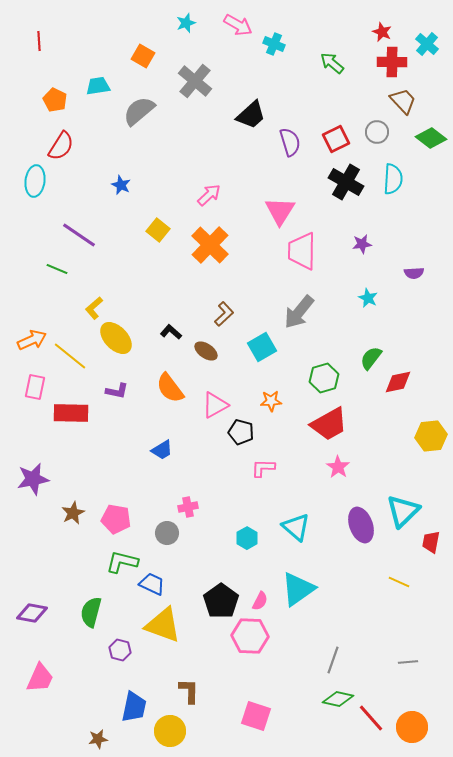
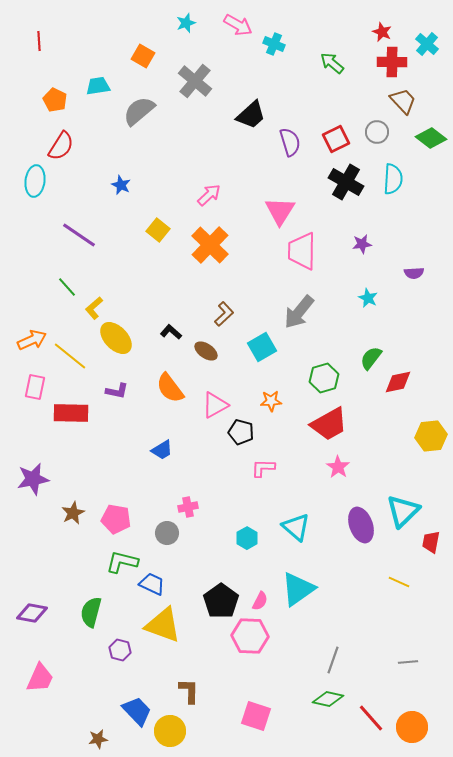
green line at (57, 269): moved 10 px right, 18 px down; rotated 25 degrees clockwise
green diamond at (338, 699): moved 10 px left
blue trapezoid at (134, 707): moved 3 px right, 4 px down; rotated 56 degrees counterclockwise
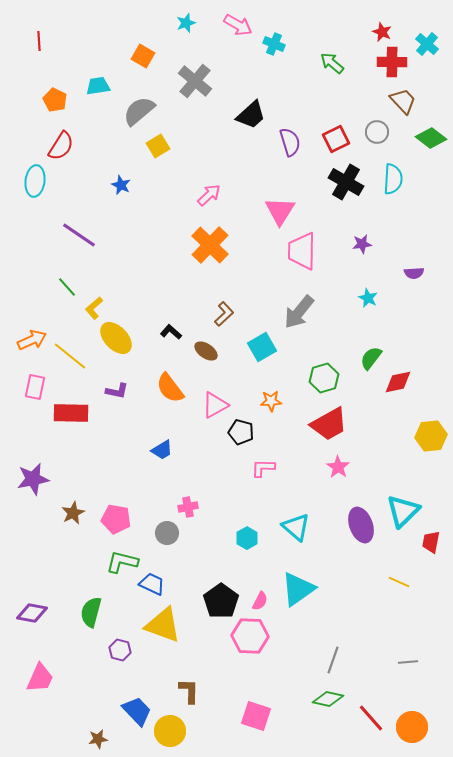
yellow square at (158, 230): moved 84 px up; rotated 20 degrees clockwise
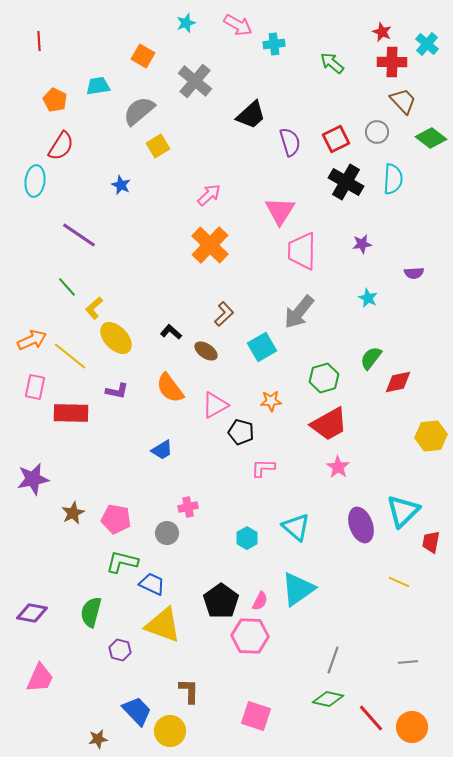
cyan cross at (274, 44): rotated 30 degrees counterclockwise
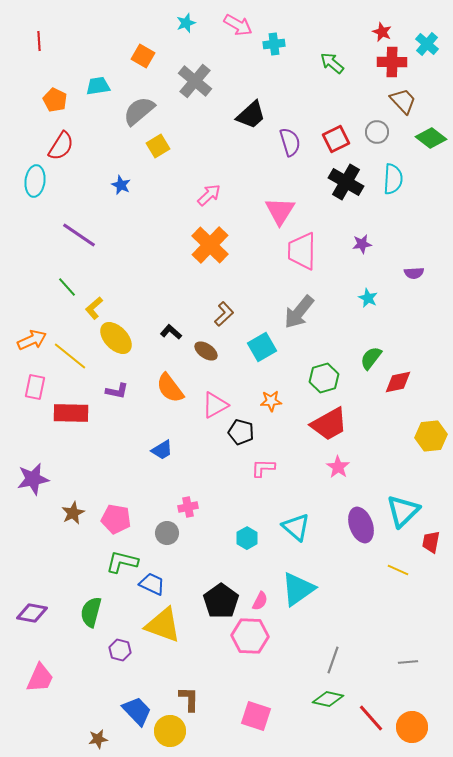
yellow line at (399, 582): moved 1 px left, 12 px up
brown L-shape at (189, 691): moved 8 px down
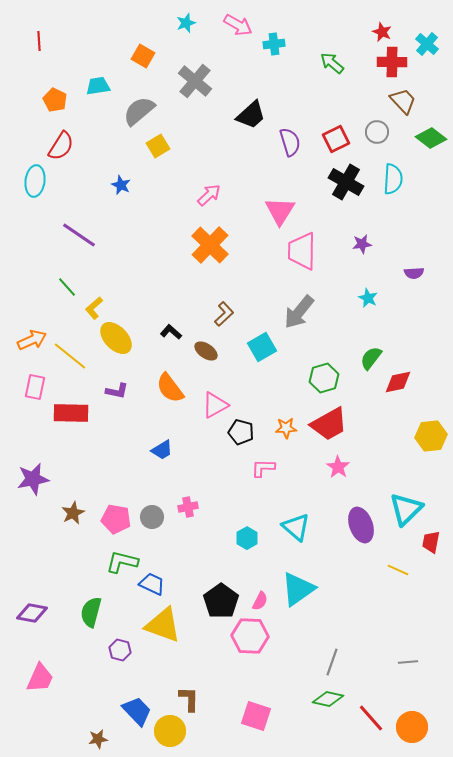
orange star at (271, 401): moved 15 px right, 27 px down
cyan triangle at (403, 511): moved 3 px right, 2 px up
gray circle at (167, 533): moved 15 px left, 16 px up
gray line at (333, 660): moved 1 px left, 2 px down
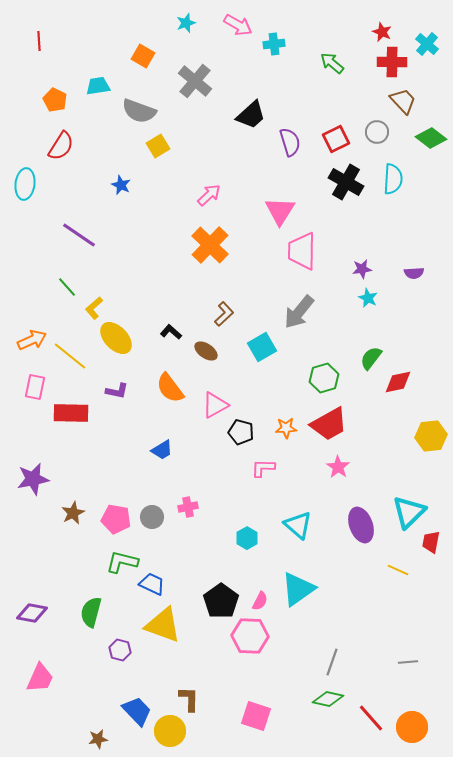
gray semicircle at (139, 111): rotated 120 degrees counterclockwise
cyan ellipse at (35, 181): moved 10 px left, 3 px down
purple star at (362, 244): moved 25 px down
cyan triangle at (406, 509): moved 3 px right, 3 px down
cyan triangle at (296, 527): moved 2 px right, 2 px up
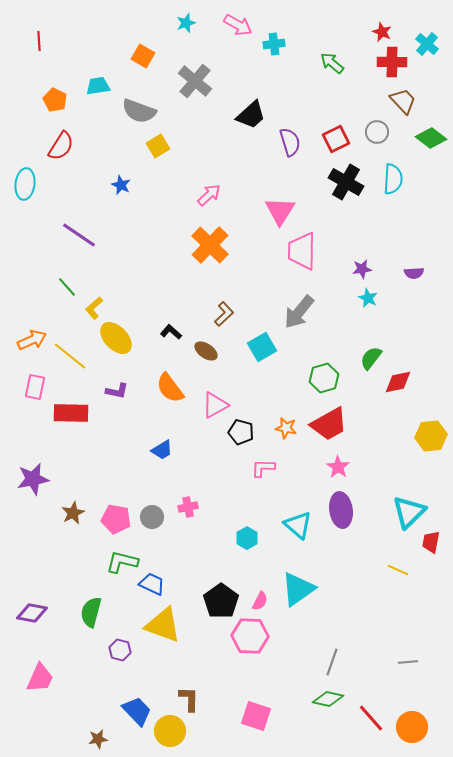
orange star at (286, 428): rotated 15 degrees clockwise
purple ellipse at (361, 525): moved 20 px left, 15 px up; rotated 12 degrees clockwise
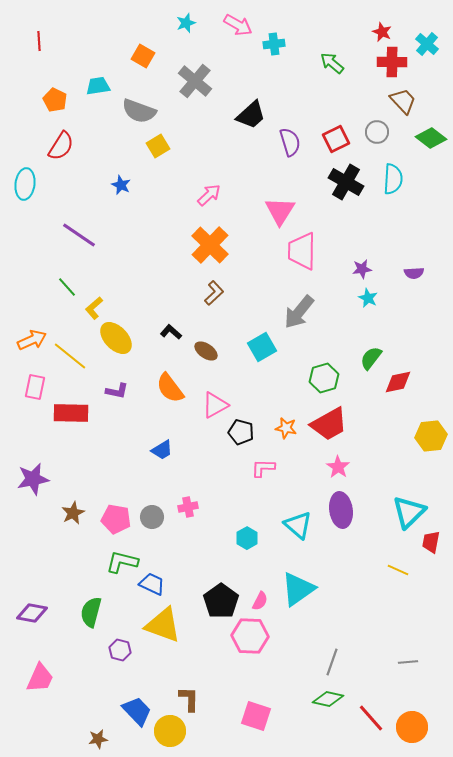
brown L-shape at (224, 314): moved 10 px left, 21 px up
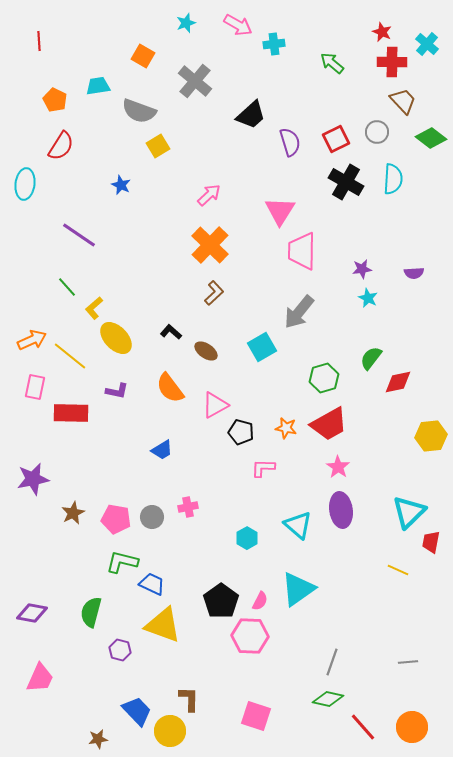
red line at (371, 718): moved 8 px left, 9 px down
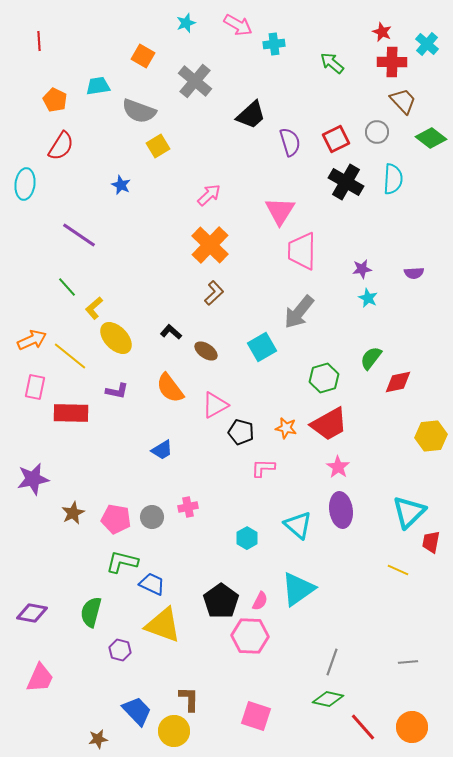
yellow circle at (170, 731): moved 4 px right
